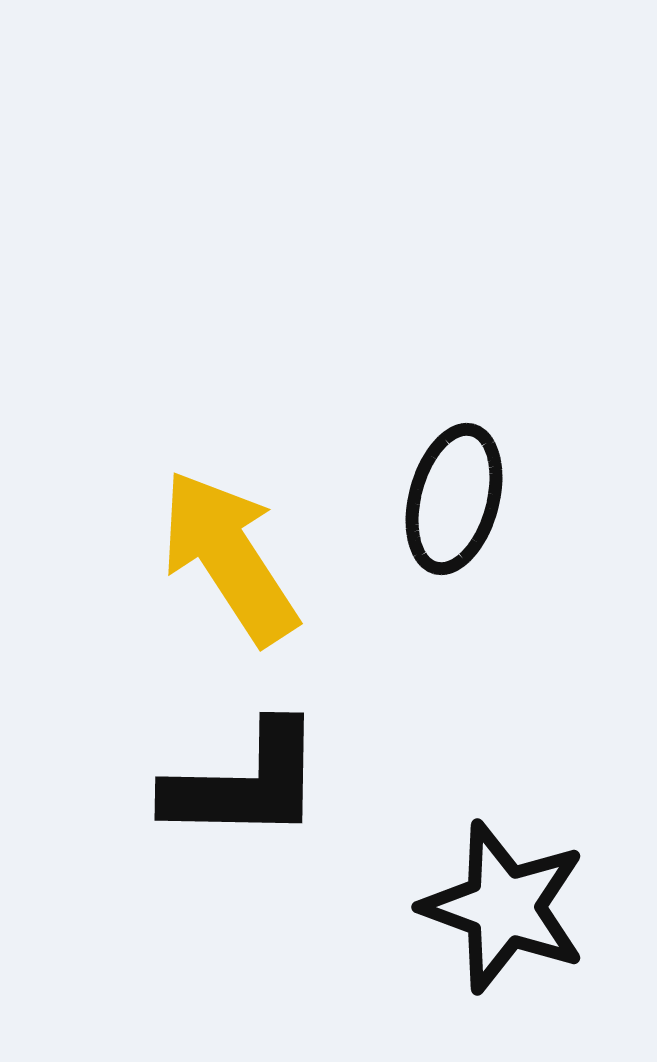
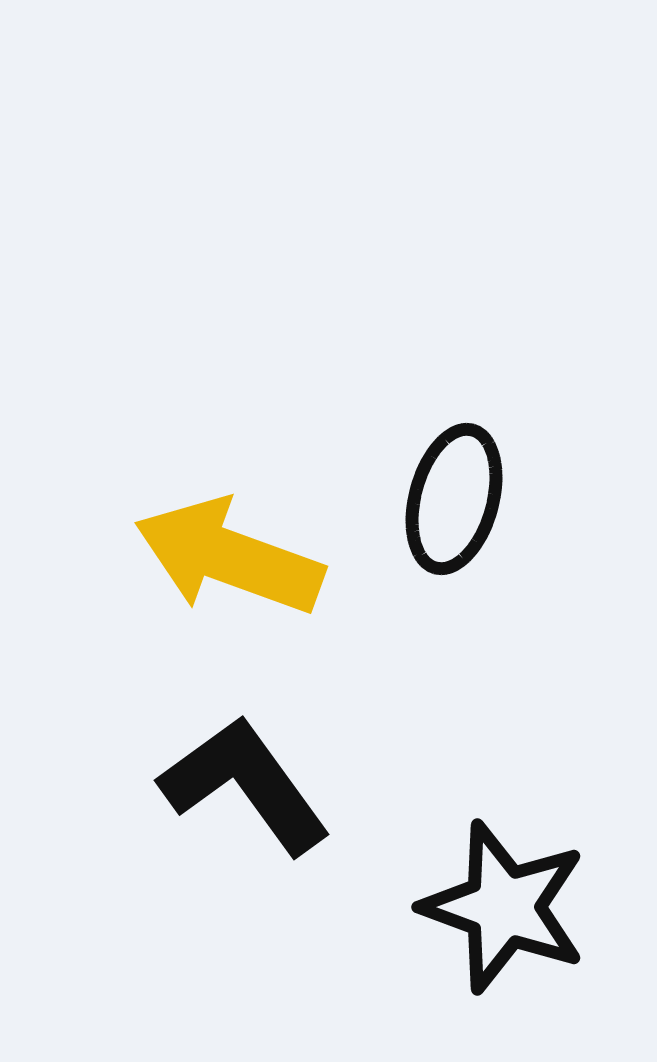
yellow arrow: rotated 37 degrees counterclockwise
black L-shape: moved 2 px down; rotated 127 degrees counterclockwise
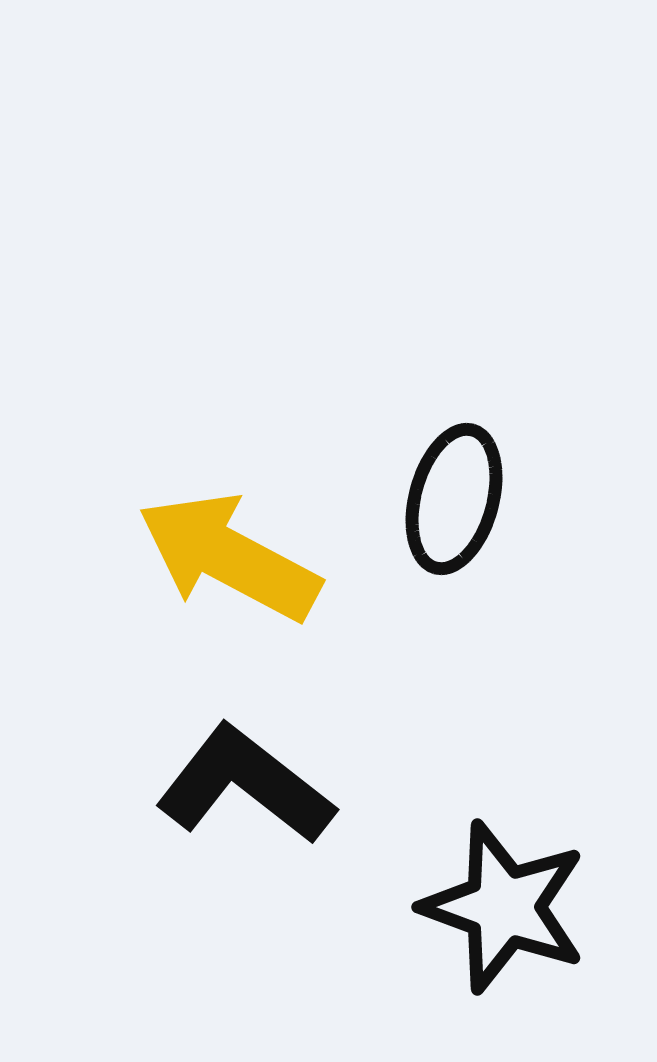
yellow arrow: rotated 8 degrees clockwise
black L-shape: rotated 16 degrees counterclockwise
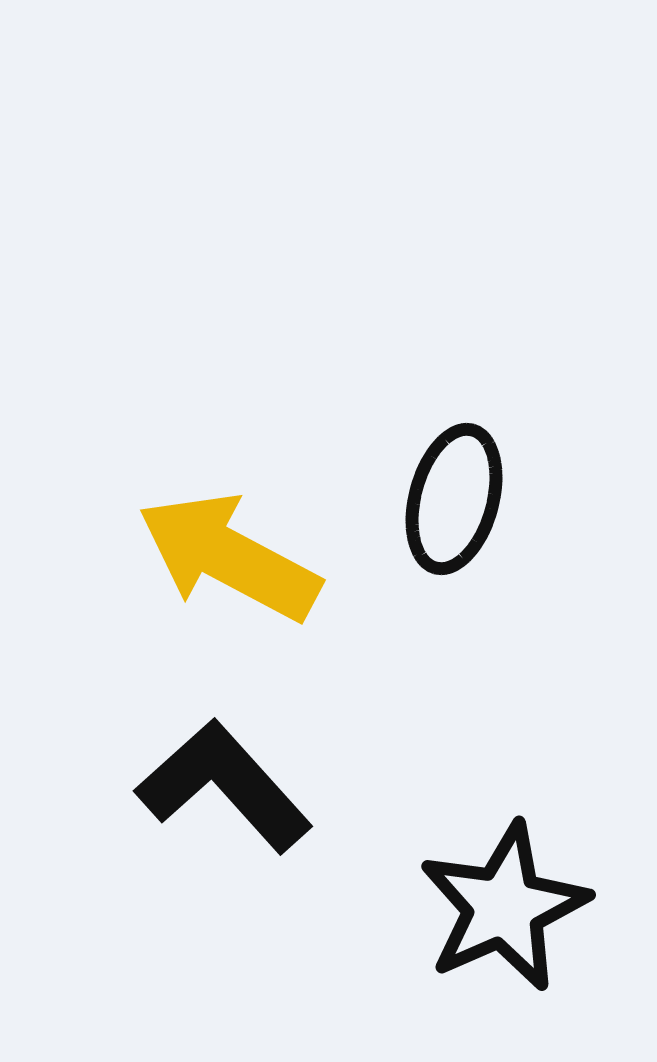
black L-shape: moved 21 px left, 1 px down; rotated 10 degrees clockwise
black star: rotated 28 degrees clockwise
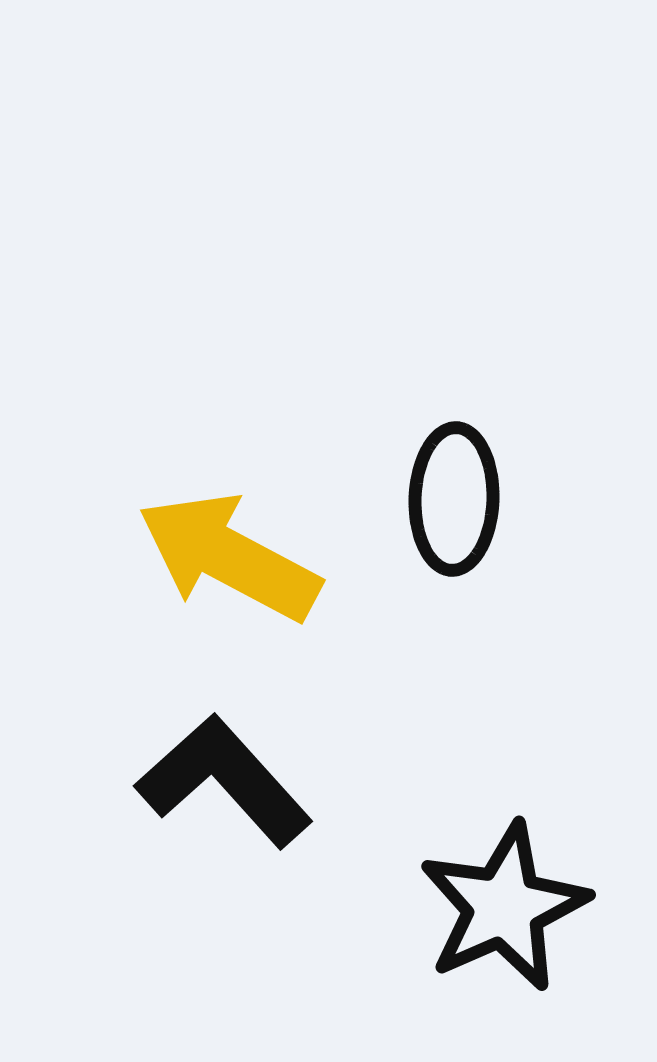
black ellipse: rotated 13 degrees counterclockwise
black L-shape: moved 5 px up
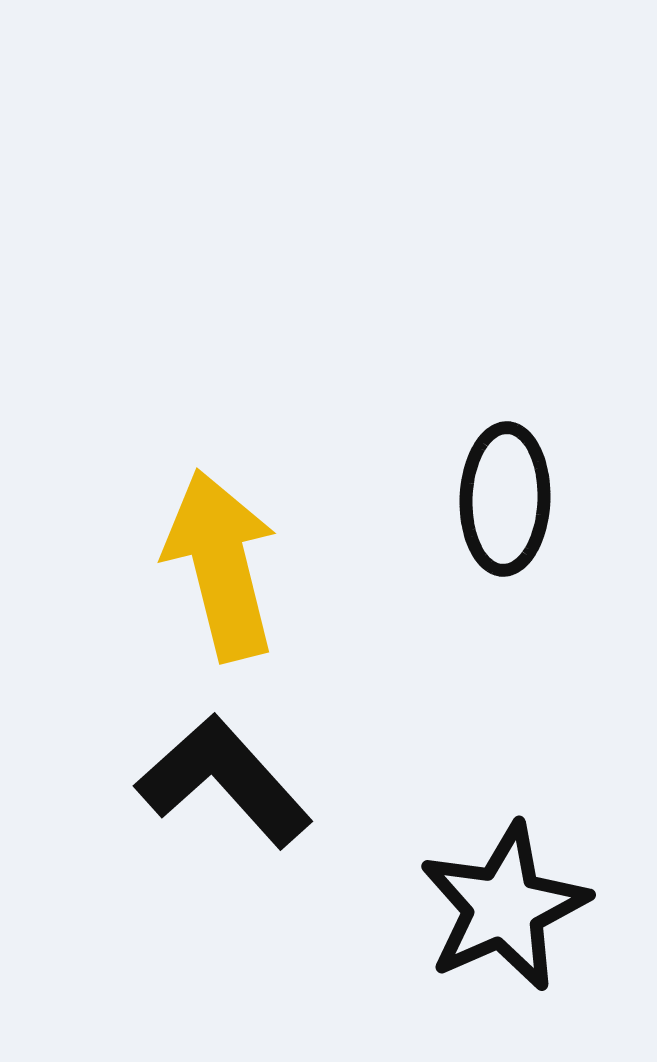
black ellipse: moved 51 px right
yellow arrow: moved 8 px left, 8 px down; rotated 48 degrees clockwise
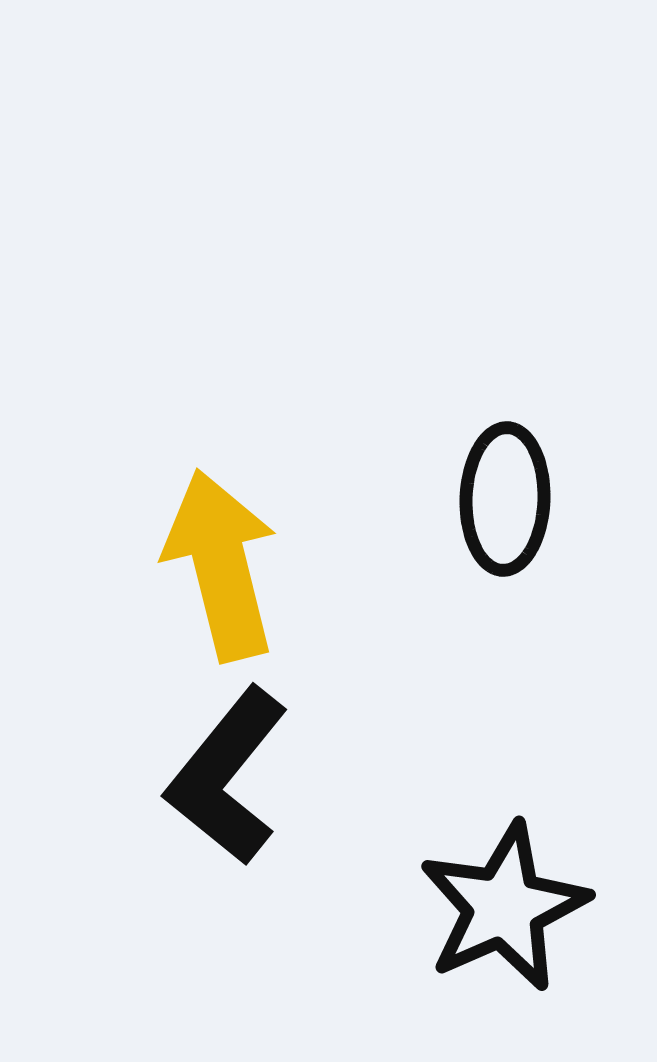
black L-shape: moved 3 px right, 5 px up; rotated 99 degrees counterclockwise
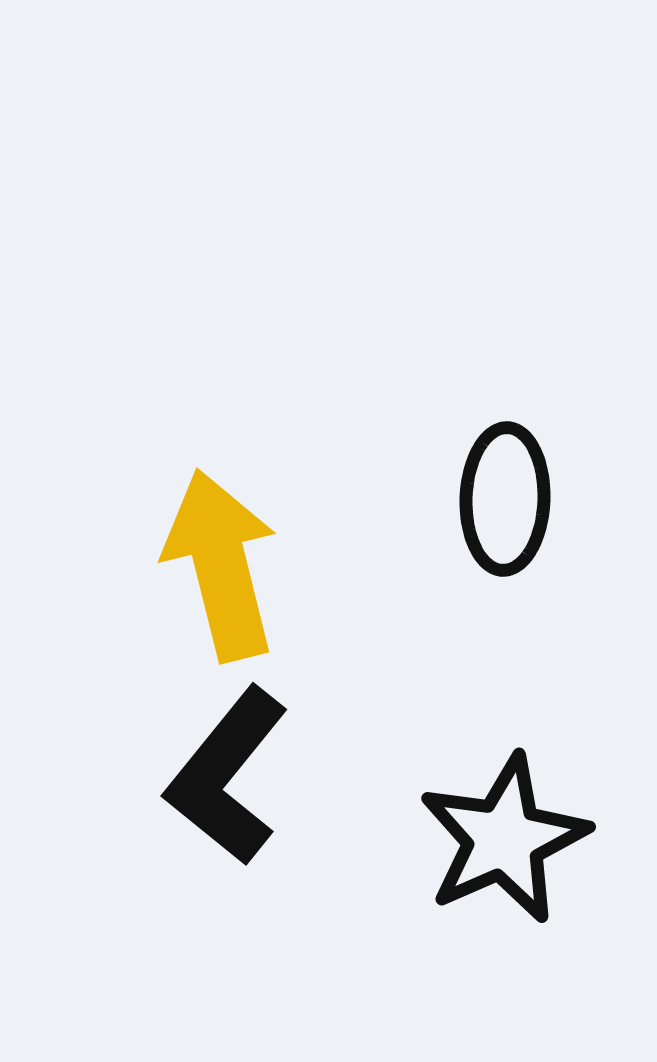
black star: moved 68 px up
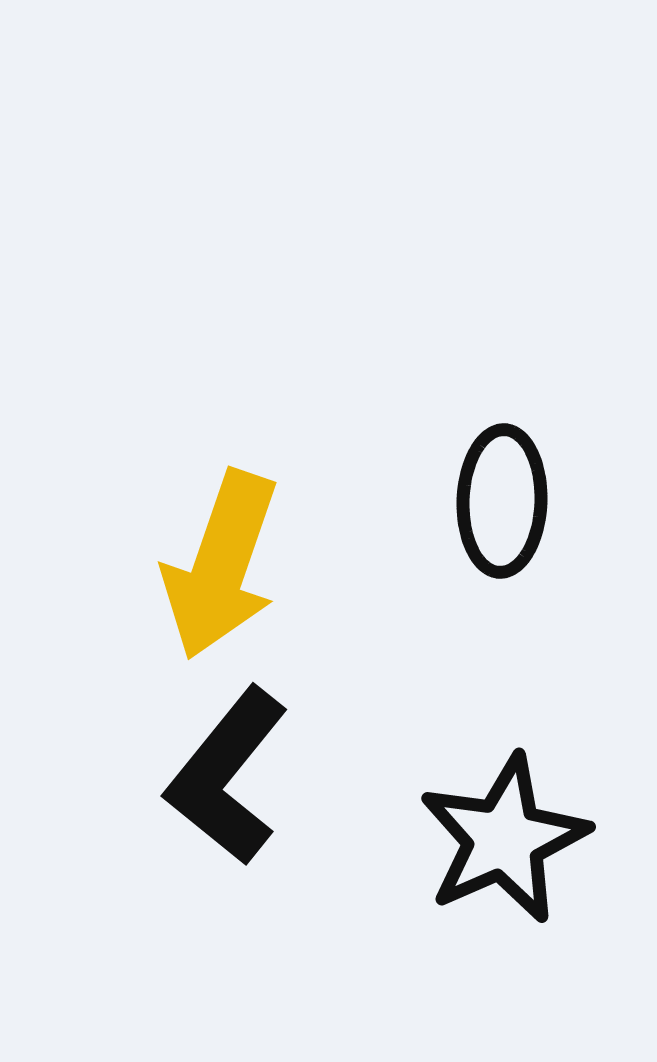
black ellipse: moved 3 px left, 2 px down
yellow arrow: rotated 147 degrees counterclockwise
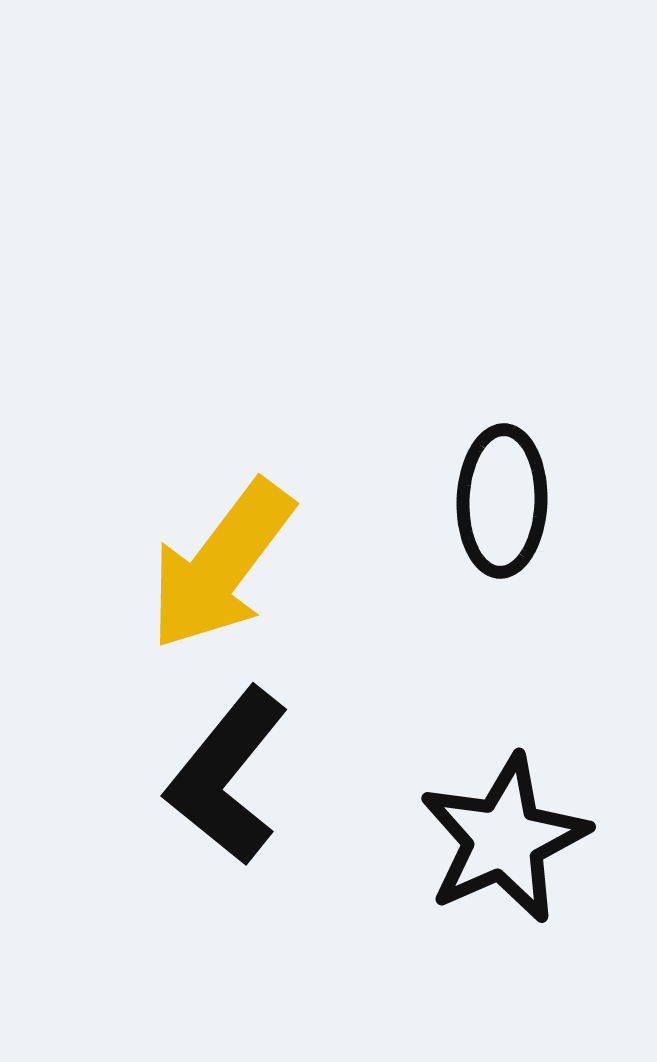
yellow arrow: rotated 18 degrees clockwise
